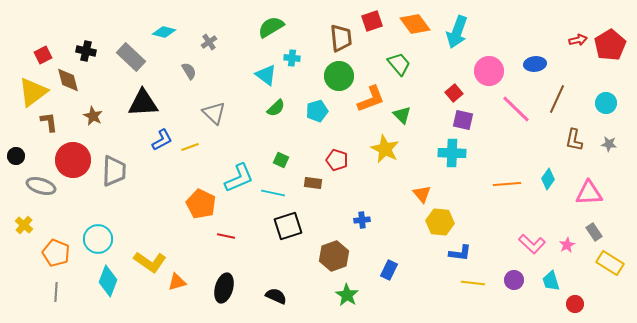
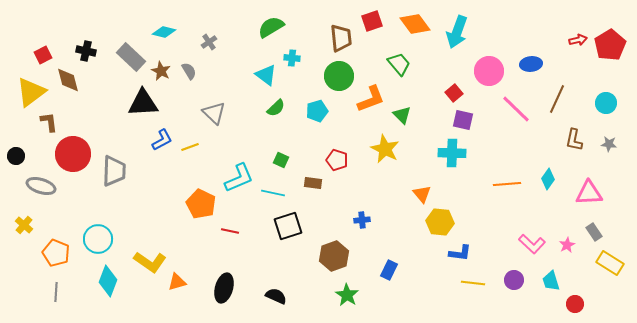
blue ellipse at (535, 64): moved 4 px left
yellow triangle at (33, 92): moved 2 px left
brown star at (93, 116): moved 68 px right, 45 px up
red circle at (73, 160): moved 6 px up
red line at (226, 236): moved 4 px right, 5 px up
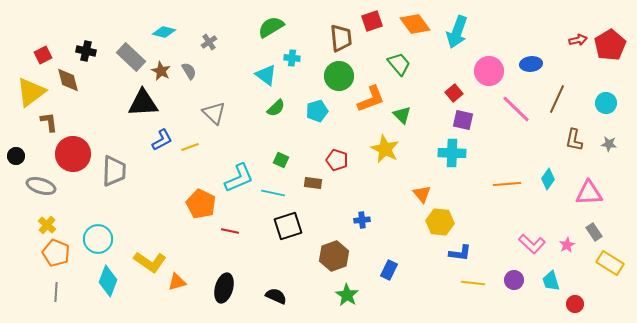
yellow cross at (24, 225): moved 23 px right
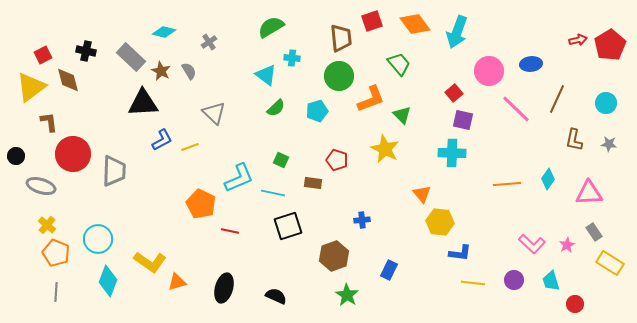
yellow triangle at (31, 92): moved 5 px up
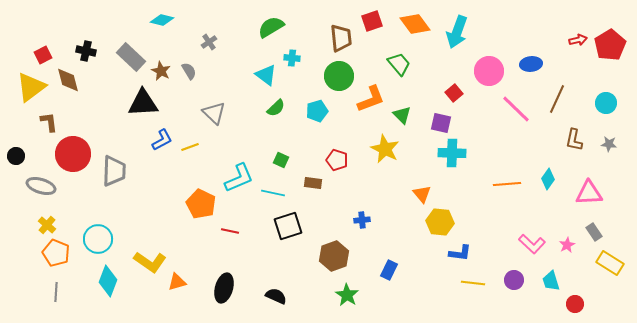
cyan diamond at (164, 32): moved 2 px left, 12 px up
purple square at (463, 120): moved 22 px left, 3 px down
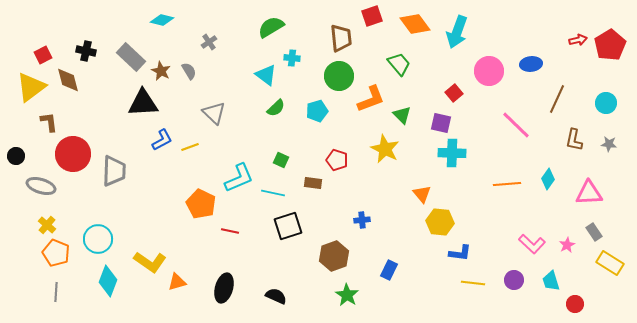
red square at (372, 21): moved 5 px up
pink line at (516, 109): moved 16 px down
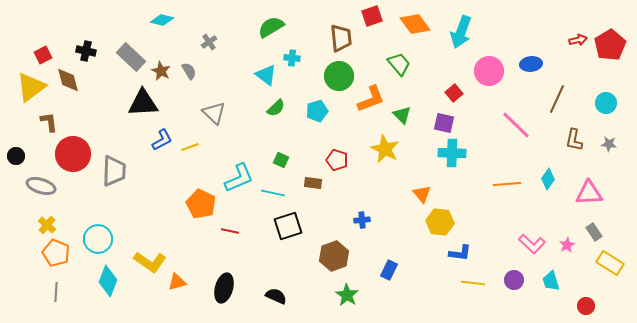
cyan arrow at (457, 32): moved 4 px right
purple square at (441, 123): moved 3 px right
red circle at (575, 304): moved 11 px right, 2 px down
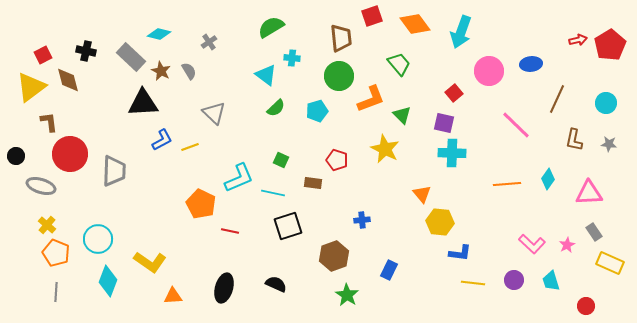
cyan diamond at (162, 20): moved 3 px left, 14 px down
red circle at (73, 154): moved 3 px left
yellow rectangle at (610, 263): rotated 8 degrees counterclockwise
orange triangle at (177, 282): moved 4 px left, 14 px down; rotated 12 degrees clockwise
black semicircle at (276, 296): moved 12 px up
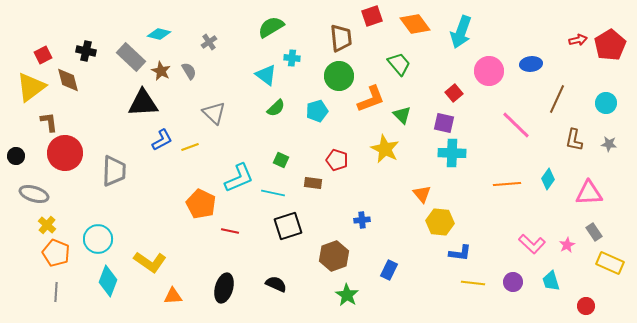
red circle at (70, 154): moved 5 px left, 1 px up
gray ellipse at (41, 186): moved 7 px left, 8 px down
purple circle at (514, 280): moved 1 px left, 2 px down
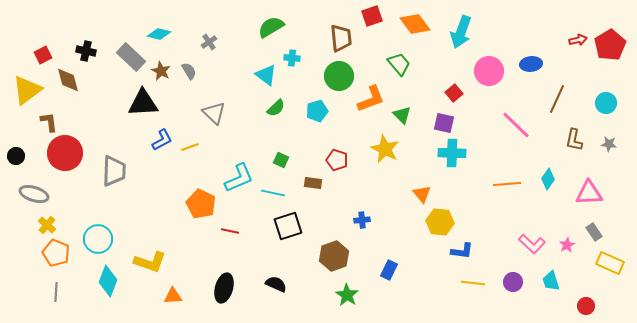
yellow triangle at (31, 87): moved 4 px left, 3 px down
blue L-shape at (460, 253): moved 2 px right, 2 px up
yellow L-shape at (150, 262): rotated 16 degrees counterclockwise
